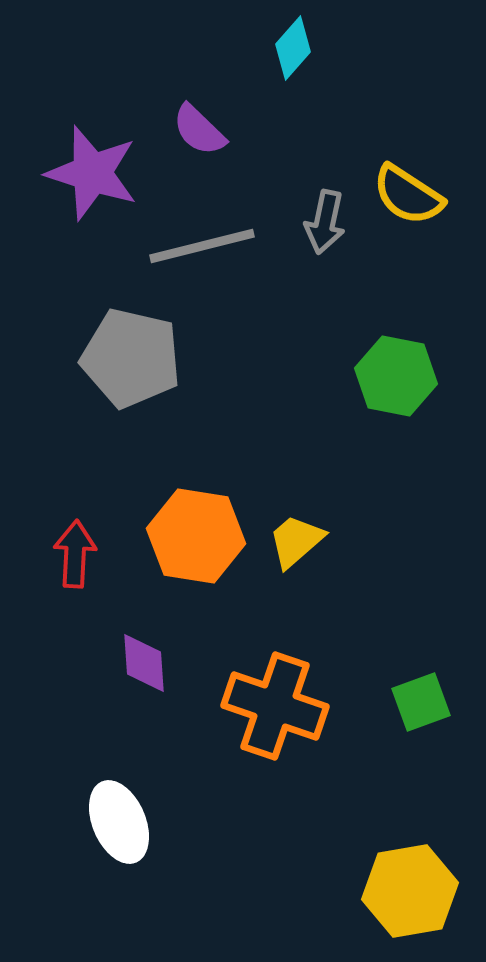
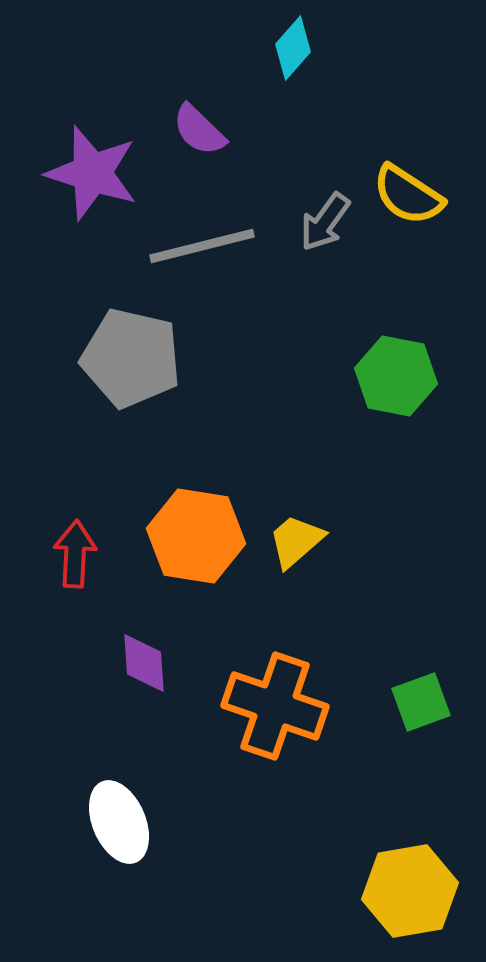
gray arrow: rotated 24 degrees clockwise
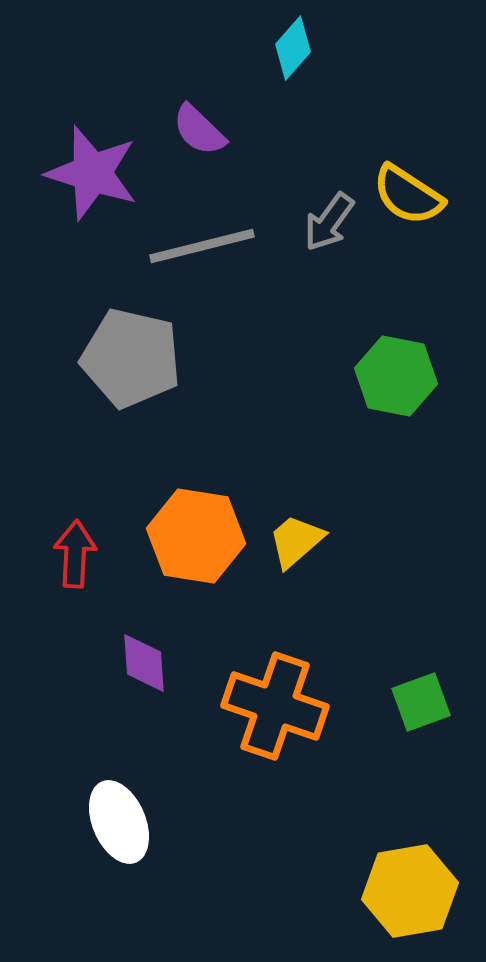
gray arrow: moved 4 px right
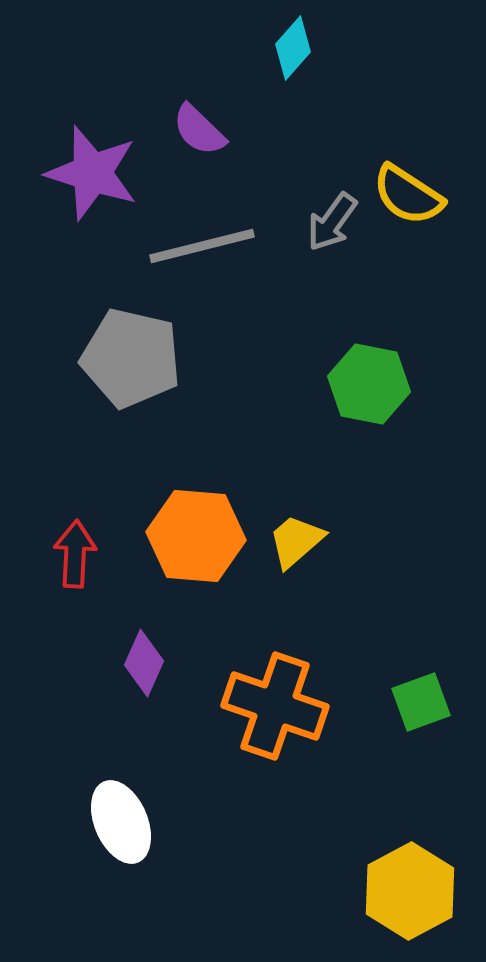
gray arrow: moved 3 px right
green hexagon: moved 27 px left, 8 px down
orange hexagon: rotated 4 degrees counterclockwise
purple diamond: rotated 28 degrees clockwise
white ellipse: moved 2 px right
yellow hexagon: rotated 18 degrees counterclockwise
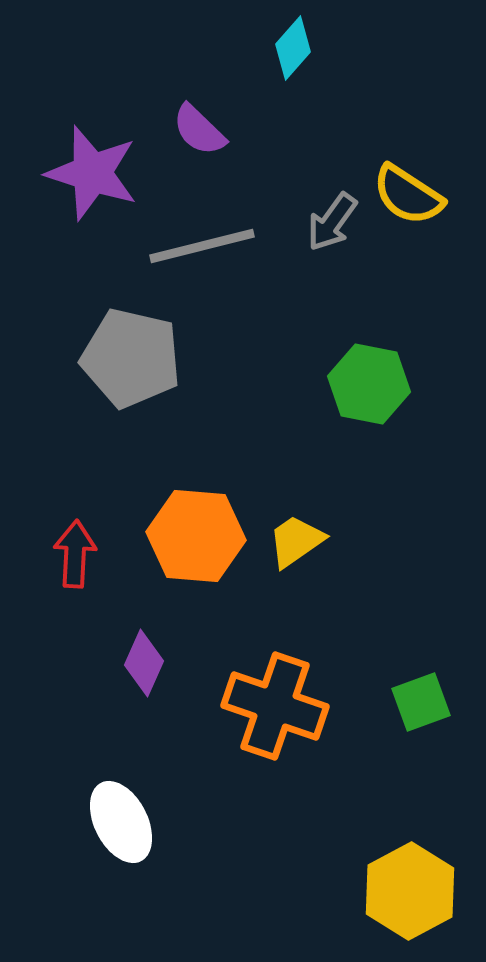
yellow trapezoid: rotated 6 degrees clockwise
white ellipse: rotated 4 degrees counterclockwise
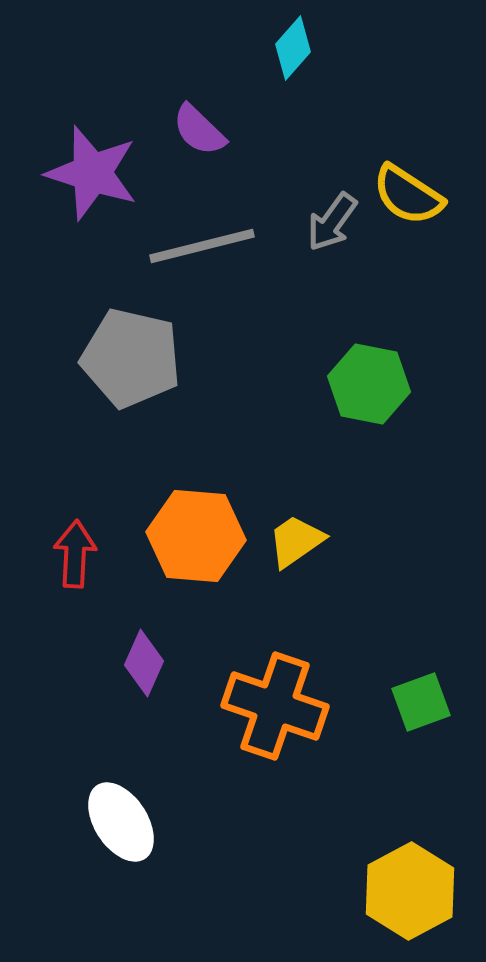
white ellipse: rotated 6 degrees counterclockwise
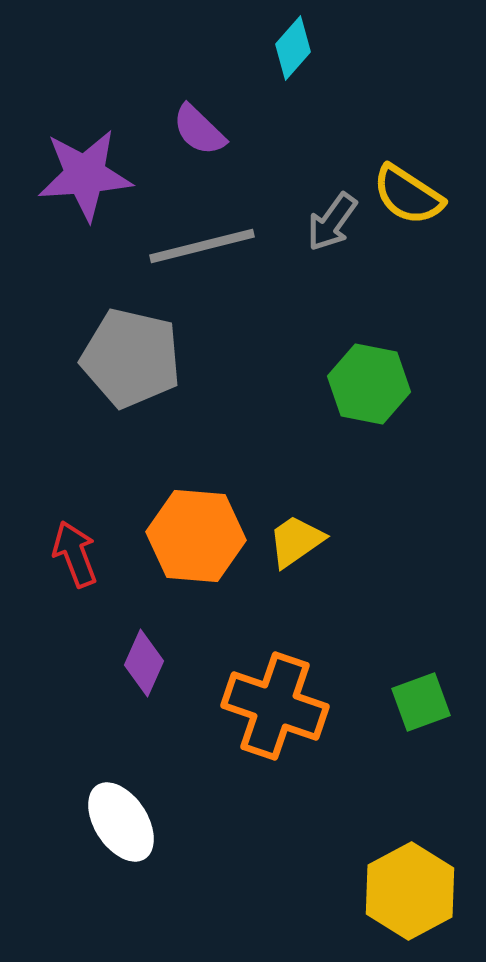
purple star: moved 7 px left, 2 px down; rotated 22 degrees counterclockwise
red arrow: rotated 24 degrees counterclockwise
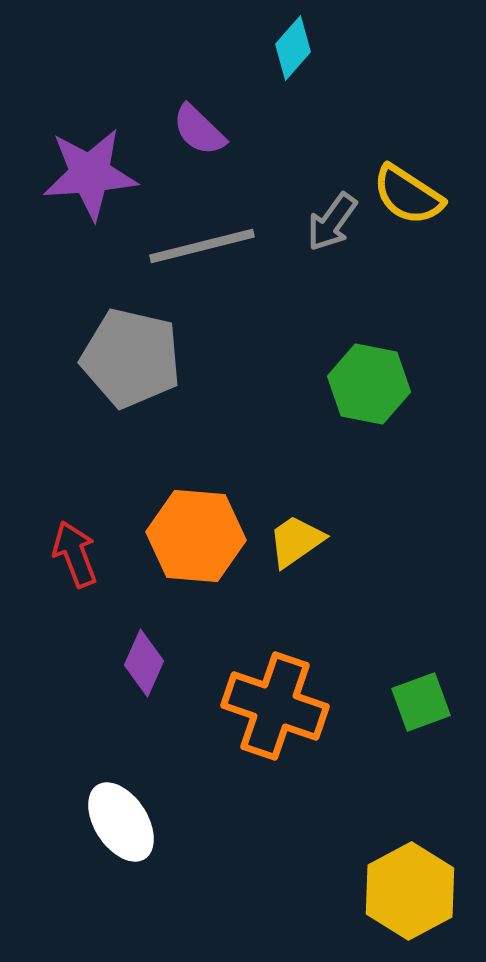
purple star: moved 5 px right, 1 px up
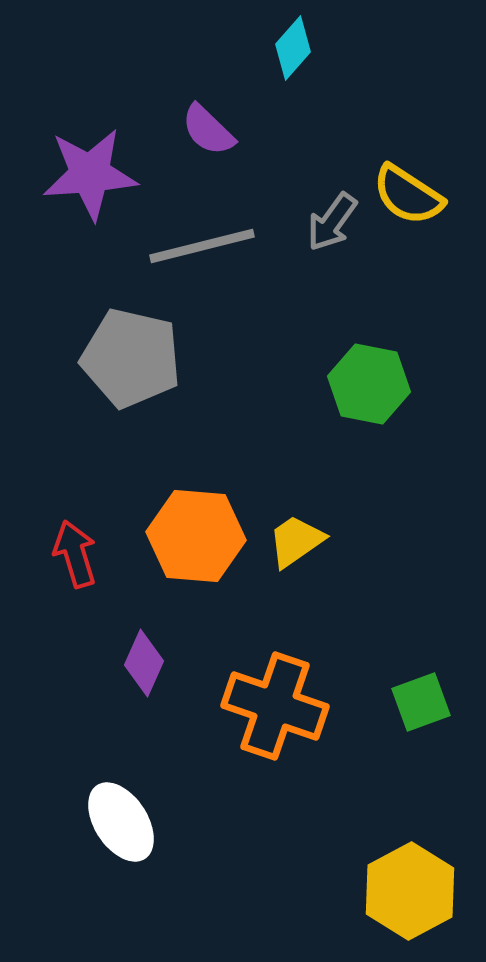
purple semicircle: moved 9 px right
red arrow: rotated 4 degrees clockwise
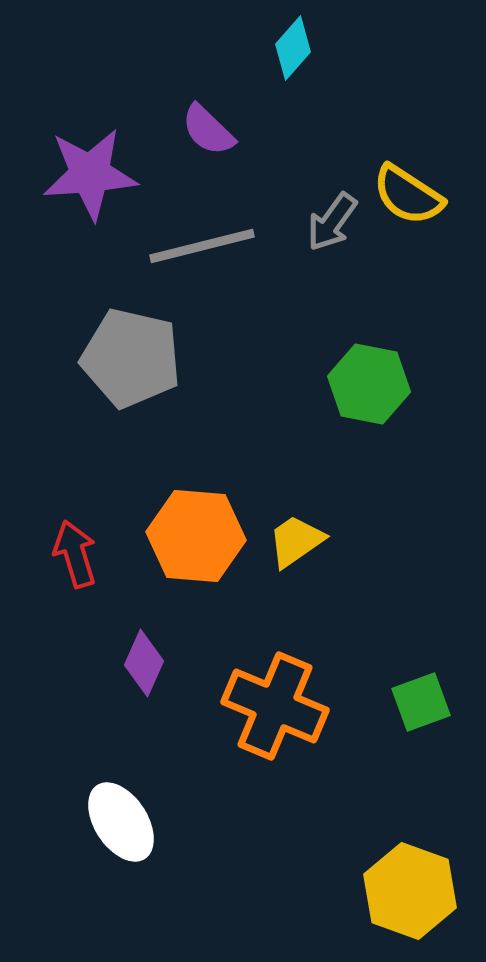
orange cross: rotated 4 degrees clockwise
yellow hexagon: rotated 12 degrees counterclockwise
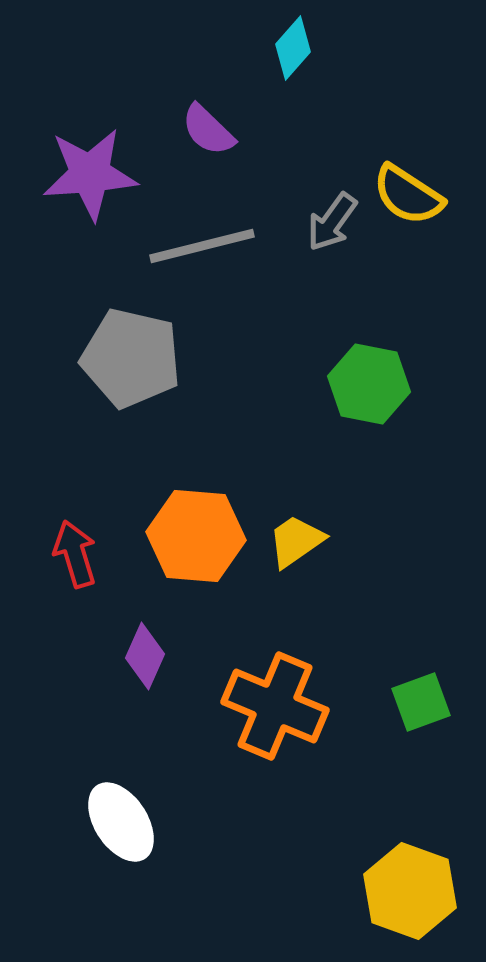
purple diamond: moved 1 px right, 7 px up
